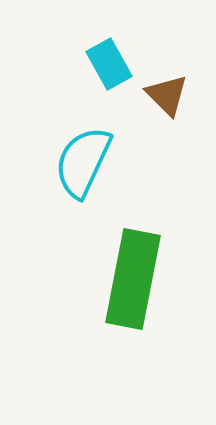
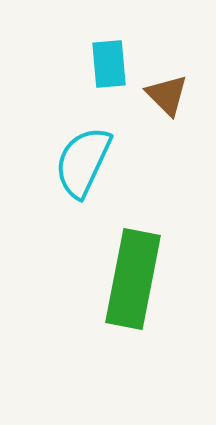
cyan rectangle: rotated 24 degrees clockwise
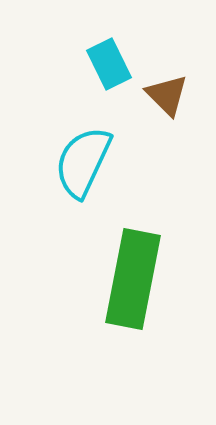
cyan rectangle: rotated 21 degrees counterclockwise
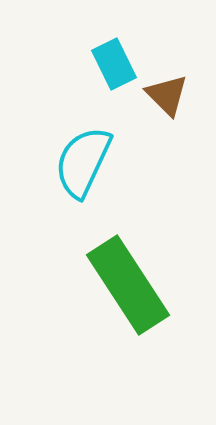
cyan rectangle: moved 5 px right
green rectangle: moved 5 px left, 6 px down; rotated 44 degrees counterclockwise
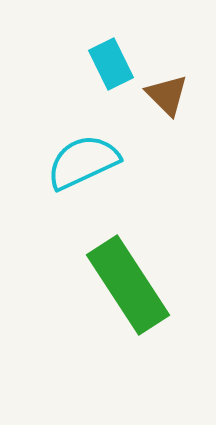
cyan rectangle: moved 3 px left
cyan semicircle: rotated 40 degrees clockwise
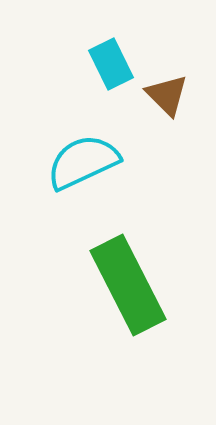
green rectangle: rotated 6 degrees clockwise
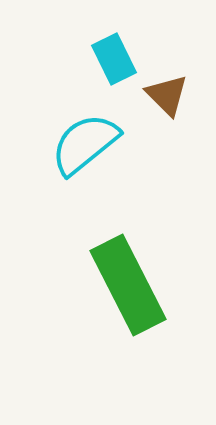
cyan rectangle: moved 3 px right, 5 px up
cyan semicircle: moved 2 px right, 18 px up; rotated 14 degrees counterclockwise
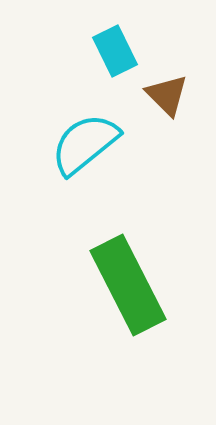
cyan rectangle: moved 1 px right, 8 px up
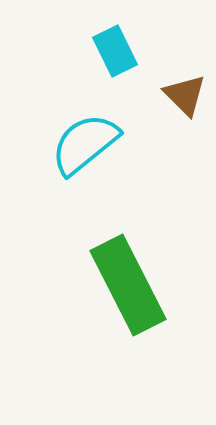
brown triangle: moved 18 px right
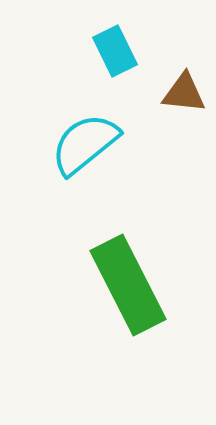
brown triangle: moved 1 px left, 2 px up; rotated 39 degrees counterclockwise
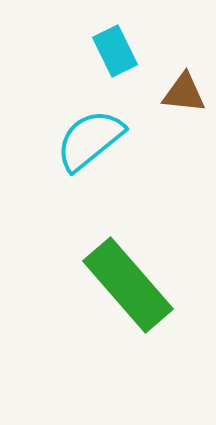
cyan semicircle: moved 5 px right, 4 px up
green rectangle: rotated 14 degrees counterclockwise
